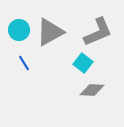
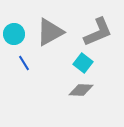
cyan circle: moved 5 px left, 4 px down
gray diamond: moved 11 px left
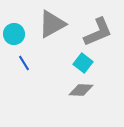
gray triangle: moved 2 px right, 8 px up
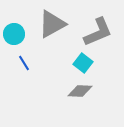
gray diamond: moved 1 px left, 1 px down
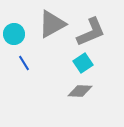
gray L-shape: moved 7 px left
cyan square: rotated 18 degrees clockwise
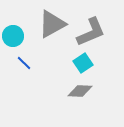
cyan circle: moved 1 px left, 2 px down
blue line: rotated 14 degrees counterclockwise
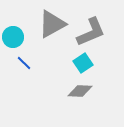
cyan circle: moved 1 px down
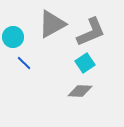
cyan square: moved 2 px right
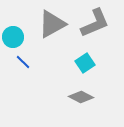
gray L-shape: moved 4 px right, 9 px up
blue line: moved 1 px left, 1 px up
gray diamond: moved 1 px right, 6 px down; rotated 25 degrees clockwise
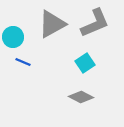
blue line: rotated 21 degrees counterclockwise
